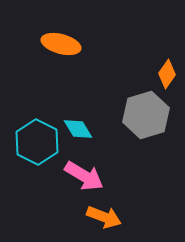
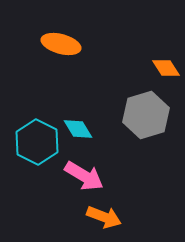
orange diamond: moved 1 px left, 6 px up; rotated 68 degrees counterclockwise
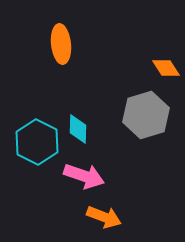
orange ellipse: rotated 69 degrees clockwise
cyan diamond: rotated 32 degrees clockwise
pink arrow: rotated 12 degrees counterclockwise
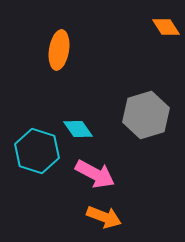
orange ellipse: moved 2 px left, 6 px down; rotated 15 degrees clockwise
orange diamond: moved 41 px up
cyan diamond: rotated 36 degrees counterclockwise
cyan hexagon: moved 9 px down; rotated 9 degrees counterclockwise
pink arrow: moved 11 px right, 2 px up; rotated 9 degrees clockwise
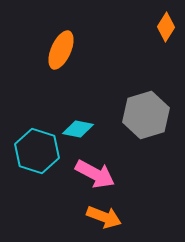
orange diamond: rotated 64 degrees clockwise
orange ellipse: moved 2 px right; rotated 15 degrees clockwise
cyan diamond: rotated 44 degrees counterclockwise
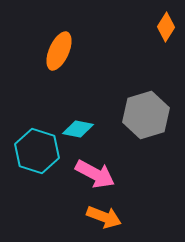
orange ellipse: moved 2 px left, 1 px down
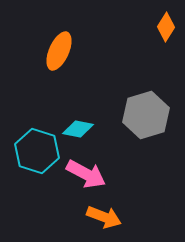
pink arrow: moved 9 px left
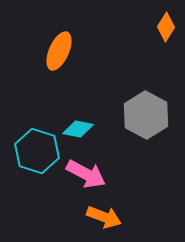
gray hexagon: rotated 15 degrees counterclockwise
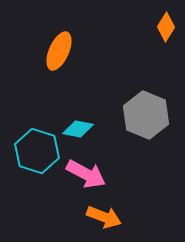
gray hexagon: rotated 6 degrees counterclockwise
